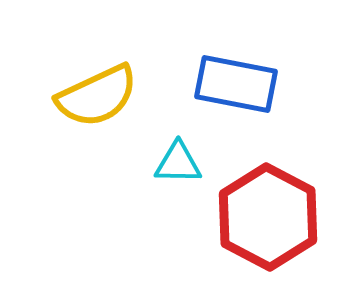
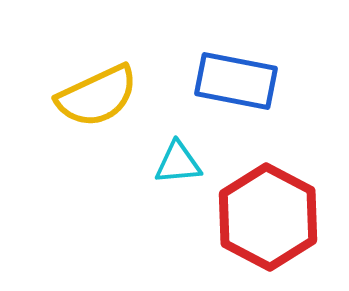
blue rectangle: moved 3 px up
cyan triangle: rotated 6 degrees counterclockwise
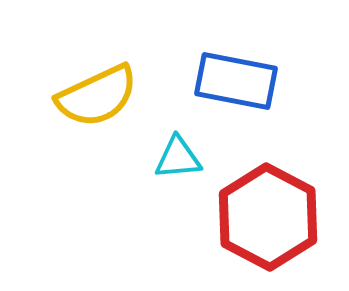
cyan triangle: moved 5 px up
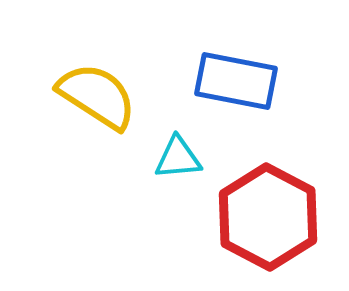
yellow semicircle: rotated 122 degrees counterclockwise
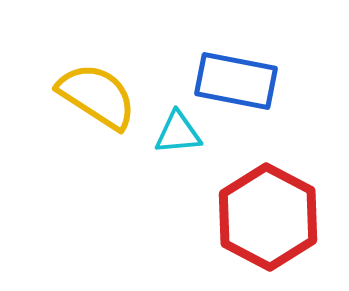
cyan triangle: moved 25 px up
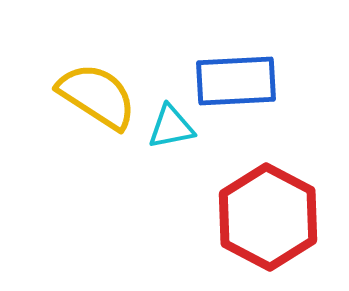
blue rectangle: rotated 14 degrees counterclockwise
cyan triangle: moved 7 px left, 6 px up; rotated 6 degrees counterclockwise
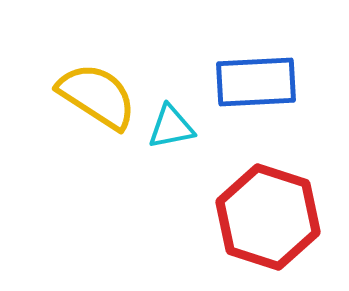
blue rectangle: moved 20 px right, 1 px down
red hexagon: rotated 10 degrees counterclockwise
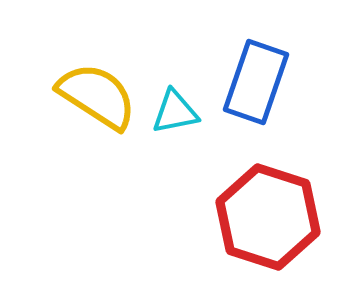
blue rectangle: rotated 68 degrees counterclockwise
cyan triangle: moved 4 px right, 15 px up
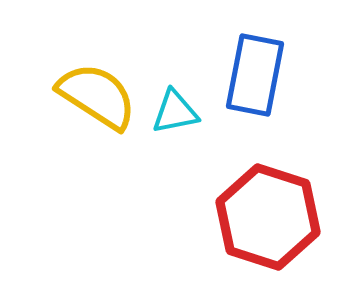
blue rectangle: moved 1 px left, 7 px up; rotated 8 degrees counterclockwise
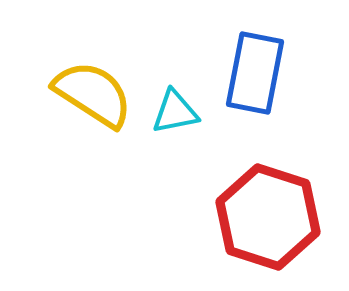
blue rectangle: moved 2 px up
yellow semicircle: moved 4 px left, 2 px up
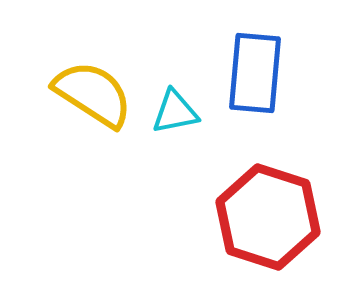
blue rectangle: rotated 6 degrees counterclockwise
